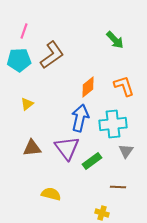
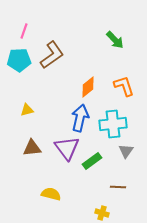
yellow triangle: moved 6 px down; rotated 24 degrees clockwise
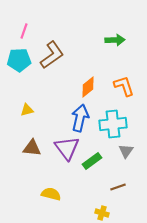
green arrow: rotated 48 degrees counterclockwise
brown triangle: rotated 12 degrees clockwise
brown line: rotated 21 degrees counterclockwise
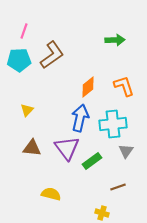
yellow triangle: rotated 32 degrees counterclockwise
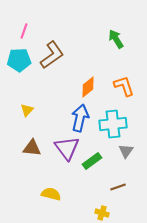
green arrow: moved 1 px right, 1 px up; rotated 120 degrees counterclockwise
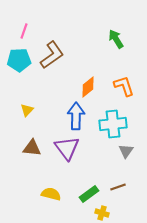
blue arrow: moved 4 px left, 2 px up; rotated 12 degrees counterclockwise
green rectangle: moved 3 px left, 33 px down
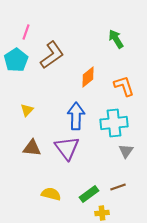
pink line: moved 2 px right, 1 px down
cyan pentagon: moved 3 px left; rotated 30 degrees counterclockwise
orange diamond: moved 10 px up
cyan cross: moved 1 px right, 1 px up
yellow cross: rotated 24 degrees counterclockwise
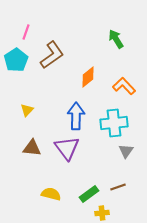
orange L-shape: rotated 25 degrees counterclockwise
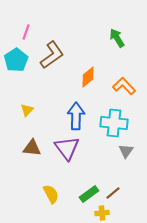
green arrow: moved 1 px right, 1 px up
cyan cross: rotated 12 degrees clockwise
brown line: moved 5 px left, 6 px down; rotated 21 degrees counterclockwise
yellow semicircle: rotated 48 degrees clockwise
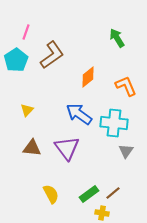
orange L-shape: moved 2 px right; rotated 20 degrees clockwise
blue arrow: moved 3 px right, 2 px up; rotated 56 degrees counterclockwise
yellow cross: rotated 16 degrees clockwise
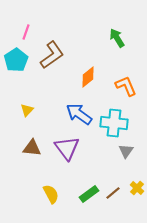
yellow cross: moved 35 px right, 25 px up; rotated 32 degrees clockwise
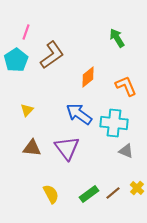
gray triangle: rotated 42 degrees counterclockwise
